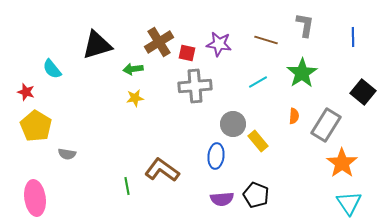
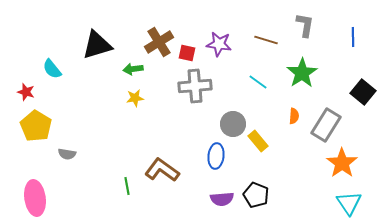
cyan line: rotated 66 degrees clockwise
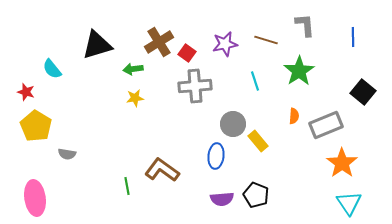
gray L-shape: rotated 15 degrees counterclockwise
purple star: moved 6 px right; rotated 20 degrees counterclockwise
red square: rotated 24 degrees clockwise
green star: moved 3 px left, 2 px up
cyan line: moved 3 px left, 1 px up; rotated 36 degrees clockwise
gray rectangle: rotated 36 degrees clockwise
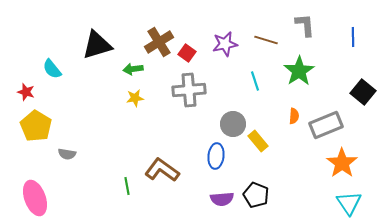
gray cross: moved 6 px left, 4 px down
pink ellipse: rotated 12 degrees counterclockwise
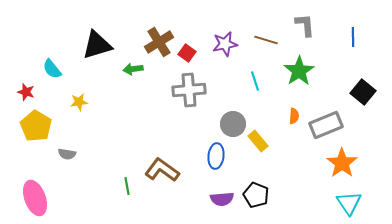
yellow star: moved 56 px left, 4 px down
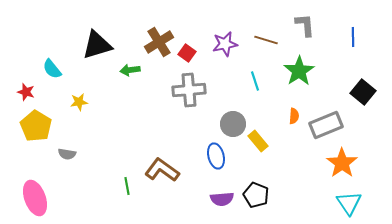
green arrow: moved 3 px left, 1 px down
blue ellipse: rotated 20 degrees counterclockwise
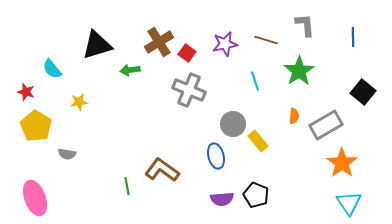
gray cross: rotated 28 degrees clockwise
gray rectangle: rotated 8 degrees counterclockwise
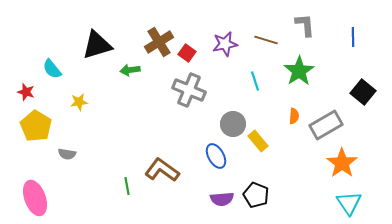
blue ellipse: rotated 15 degrees counterclockwise
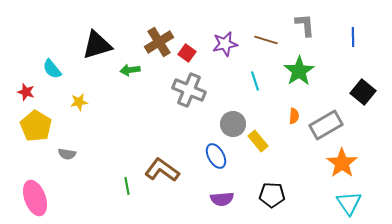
black pentagon: moved 16 px right; rotated 20 degrees counterclockwise
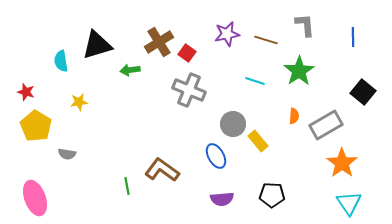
purple star: moved 2 px right, 10 px up
cyan semicircle: moved 9 px right, 8 px up; rotated 30 degrees clockwise
cyan line: rotated 54 degrees counterclockwise
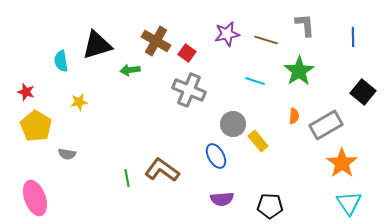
brown cross: moved 3 px left, 1 px up; rotated 28 degrees counterclockwise
green line: moved 8 px up
black pentagon: moved 2 px left, 11 px down
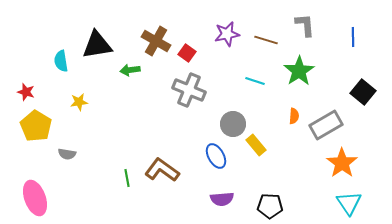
black triangle: rotated 8 degrees clockwise
yellow rectangle: moved 2 px left, 4 px down
